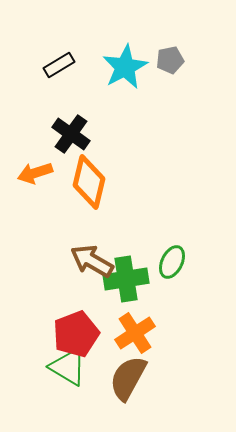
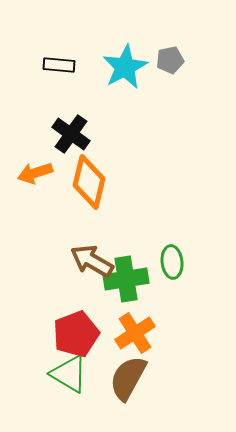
black rectangle: rotated 36 degrees clockwise
green ellipse: rotated 32 degrees counterclockwise
green triangle: moved 1 px right, 7 px down
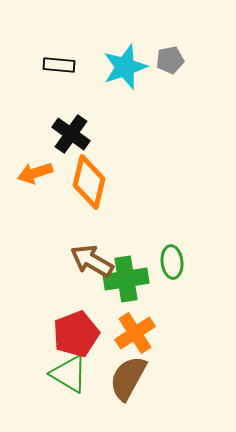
cyan star: rotated 9 degrees clockwise
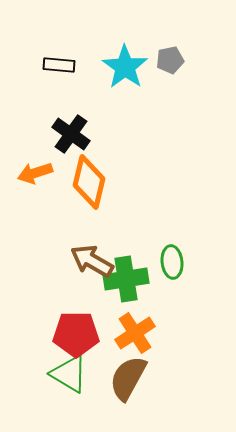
cyan star: rotated 18 degrees counterclockwise
red pentagon: rotated 21 degrees clockwise
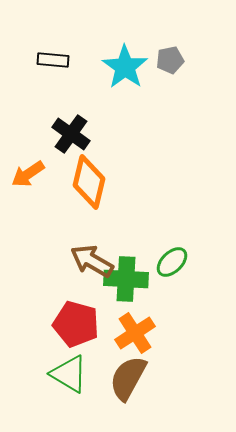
black rectangle: moved 6 px left, 5 px up
orange arrow: moved 7 px left, 1 px down; rotated 16 degrees counterclockwise
green ellipse: rotated 52 degrees clockwise
green cross: rotated 12 degrees clockwise
red pentagon: moved 10 px up; rotated 15 degrees clockwise
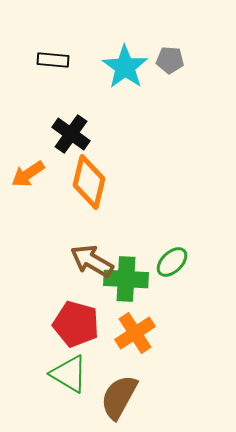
gray pentagon: rotated 16 degrees clockwise
brown semicircle: moved 9 px left, 19 px down
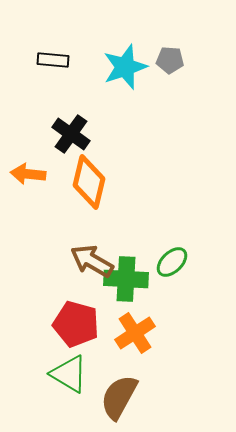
cyan star: rotated 18 degrees clockwise
orange arrow: rotated 40 degrees clockwise
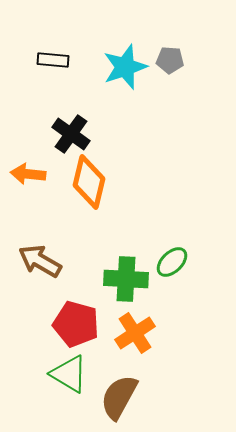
brown arrow: moved 52 px left
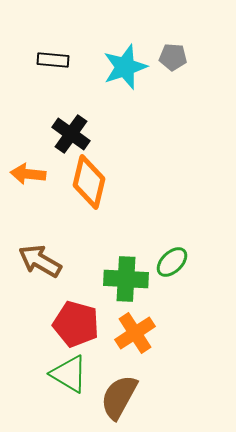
gray pentagon: moved 3 px right, 3 px up
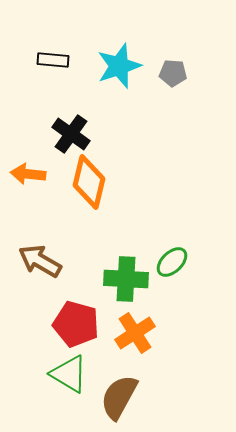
gray pentagon: moved 16 px down
cyan star: moved 6 px left, 1 px up
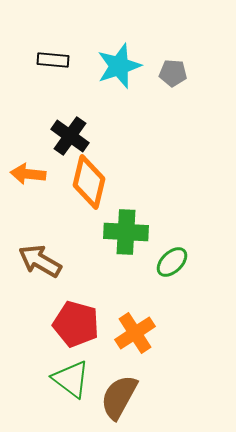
black cross: moved 1 px left, 2 px down
green cross: moved 47 px up
green triangle: moved 2 px right, 5 px down; rotated 6 degrees clockwise
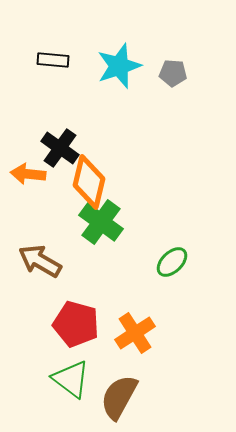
black cross: moved 10 px left, 12 px down
green cross: moved 25 px left, 10 px up; rotated 33 degrees clockwise
